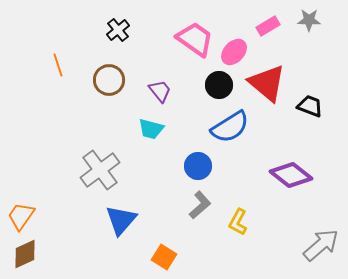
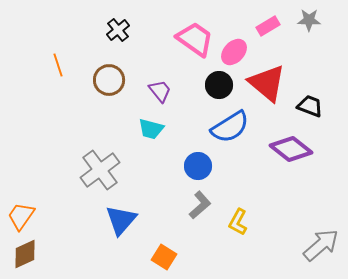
purple diamond: moved 26 px up
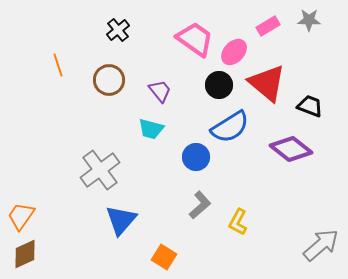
blue circle: moved 2 px left, 9 px up
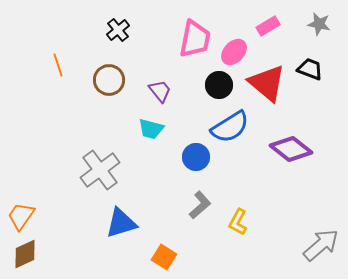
gray star: moved 10 px right, 4 px down; rotated 10 degrees clockwise
pink trapezoid: rotated 66 degrees clockwise
black trapezoid: moved 37 px up
blue triangle: moved 3 px down; rotated 32 degrees clockwise
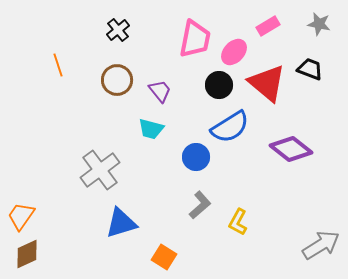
brown circle: moved 8 px right
gray arrow: rotated 9 degrees clockwise
brown diamond: moved 2 px right
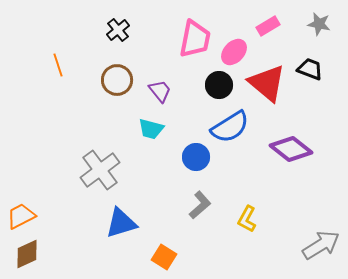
orange trapezoid: rotated 28 degrees clockwise
yellow L-shape: moved 9 px right, 3 px up
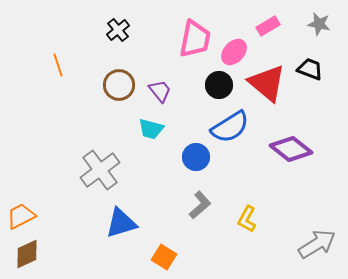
brown circle: moved 2 px right, 5 px down
gray arrow: moved 4 px left, 1 px up
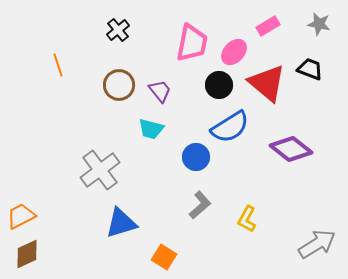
pink trapezoid: moved 3 px left, 4 px down
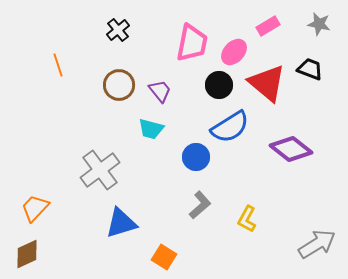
orange trapezoid: moved 14 px right, 8 px up; rotated 20 degrees counterclockwise
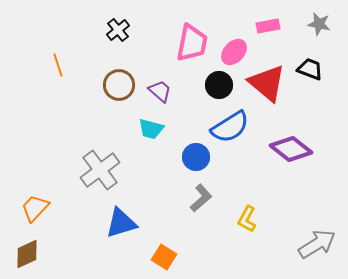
pink rectangle: rotated 20 degrees clockwise
purple trapezoid: rotated 10 degrees counterclockwise
gray L-shape: moved 1 px right, 7 px up
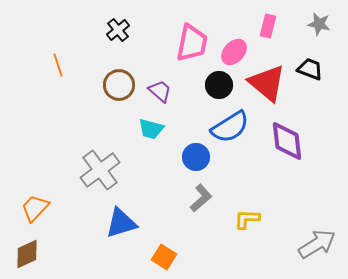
pink rectangle: rotated 65 degrees counterclockwise
purple diamond: moved 4 px left, 8 px up; rotated 45 degrees clockwise
yellow L-shape: rotated 64 degrees clockwise
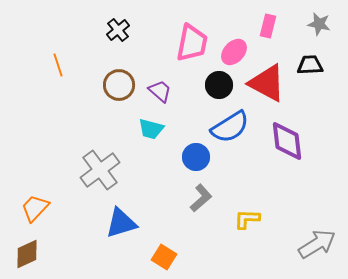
black trapezoid: moved 4 px up; rotated 24 degrees counterclockwise
red triangle: rotated 12 degrees counterclockwise
